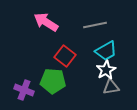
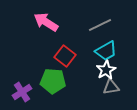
gray line: moved 5 px right; rotated 15 degrees counterclockwise
purple cross: moved 2 px left, 2 px down; rotated 36 degrees clockwise
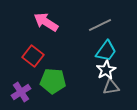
cyan trapezoid: rotated 25 degrees counterclockwise
red square: moved 32 px left
purple cross: moved 1 px left
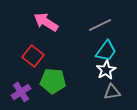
gray triangle: moved 1 px right, 5 px down
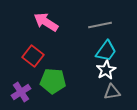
gray line: rotated 15 degrees clockwise
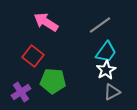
gray line: rotated 25 degrees counterclockwise
cyan trapezoid: moved 1 px down
gray triangle: rotated 18 degrees counterclockwise
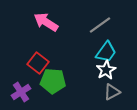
red square: moved 5 px right, 7 px down
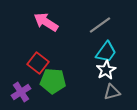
gray triangle: rotated 12 degrees clockwise
